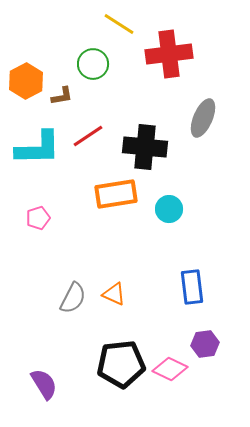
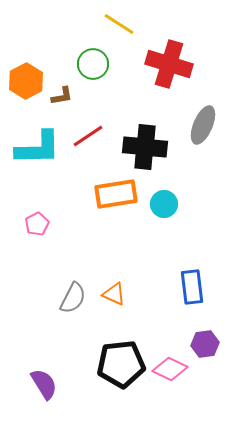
red cross: moved 10 px down; rotated 24 degrees clockwise
gray ellipse: moved 7 px down
cyan circle: moved 5 px left, 5 px up
pink pentagon: moved 1 px left, 6 px down; rotated 10 degrees counterclockwise
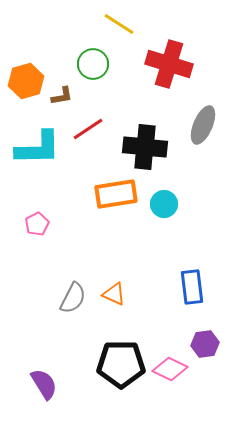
orange hexagon: rotated 12 degrees clockwise
red line: moved 7 px up
black pentagon: rotated 6 degrees clockwise
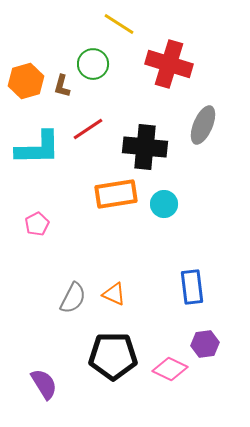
brown L-shape: moved 10 px up; rotated 115 degrees clockwise
black pentagon: moved 8 px left, 8 px up
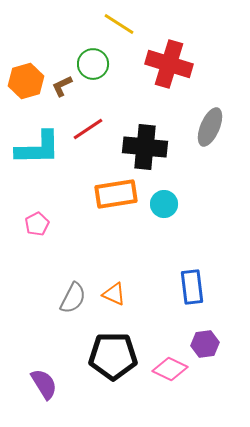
brown L-shape: rotated 50 degrees clockwise
gray ellipse: moved 7 px right, 2 px down
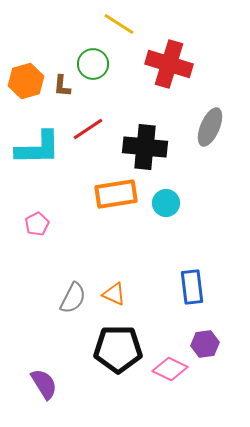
brown L-shape: rotated 60 degrees counterclockwise
cyan circle: moved 2 px right, 1 px up
black pentagon: moved 5 px right, 7 px up
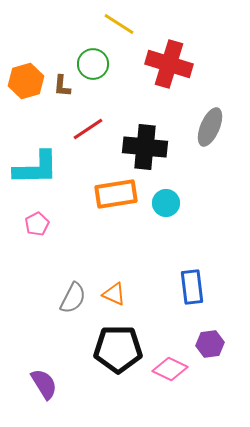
cyan L-shape: moved 2 px left, 20 px down
purple hexagon: moved 5 px right
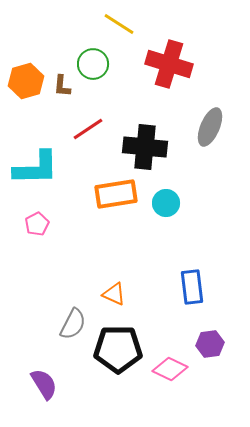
gray semicircle: moved 26 px down
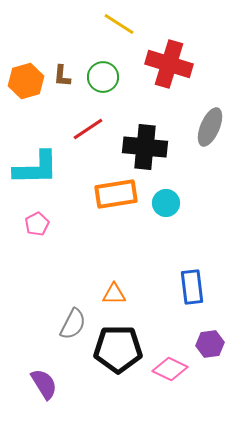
green circle: moved 10 px right, 13 px down
brown L-shape: moved 10 px up
orange triangle: rotated 25 degrees counterclockwise
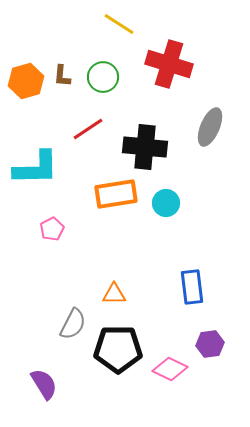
pink pentagon: moved 15 px right, 5 px down
